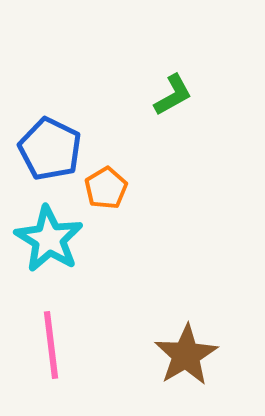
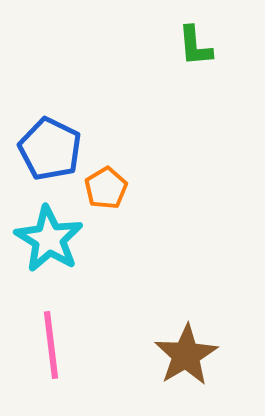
green L-shape: moved 22 px right, 49 px up; rotated 114 degrees clockwise
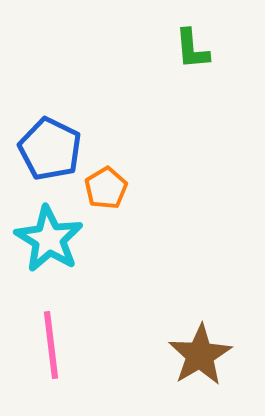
green L-shape: moved 3 px left, 3 px down
brown star: moved 14 px right
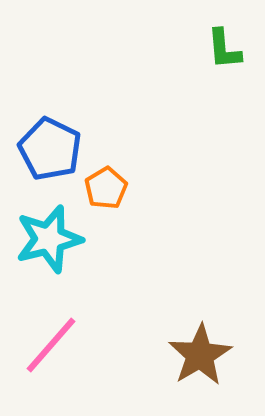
green L-shape: moved 32 px right
cyan star: rotated 26 degrees clockwise
pink line: rotated 48 degrees clockwise
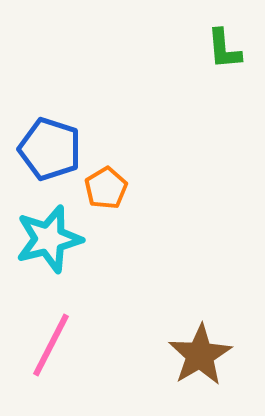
blue pentagon: rotated 8 degrees counterclockwise
pink line: rotated 14 degrees counterclockwise
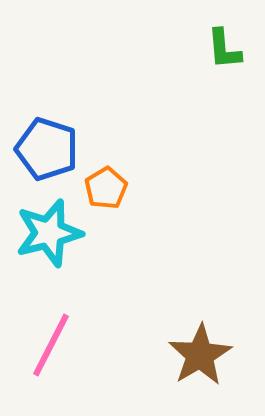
blue pentagon: moved 3 px left
cyan star: moved 6 px up
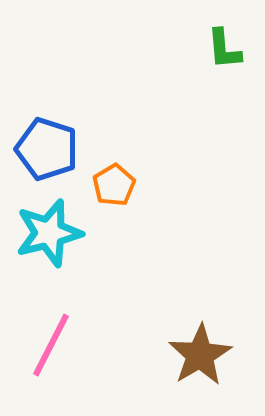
orange pentagon: moved 8 px right, 3 px up
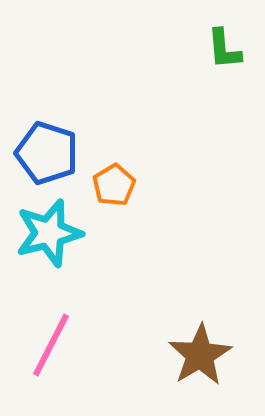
blue pentagon: moved 4 px down
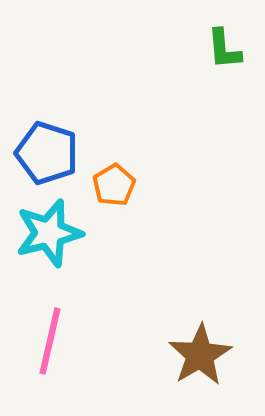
pink line: moved 1 px left, 4 px up; rotated 14 degrees counterclockwise
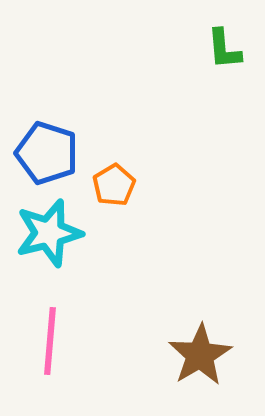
pink line: rotated 8 degrees counterclockwise
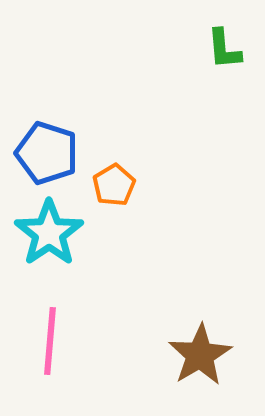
cyan star: rotated 20 degrees counterclockwise
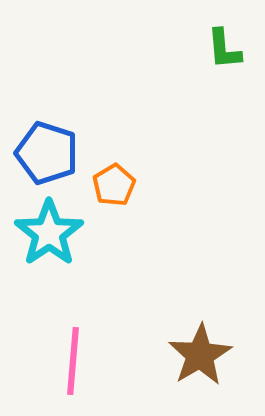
pink line: moved 23 px right, 20 px down
